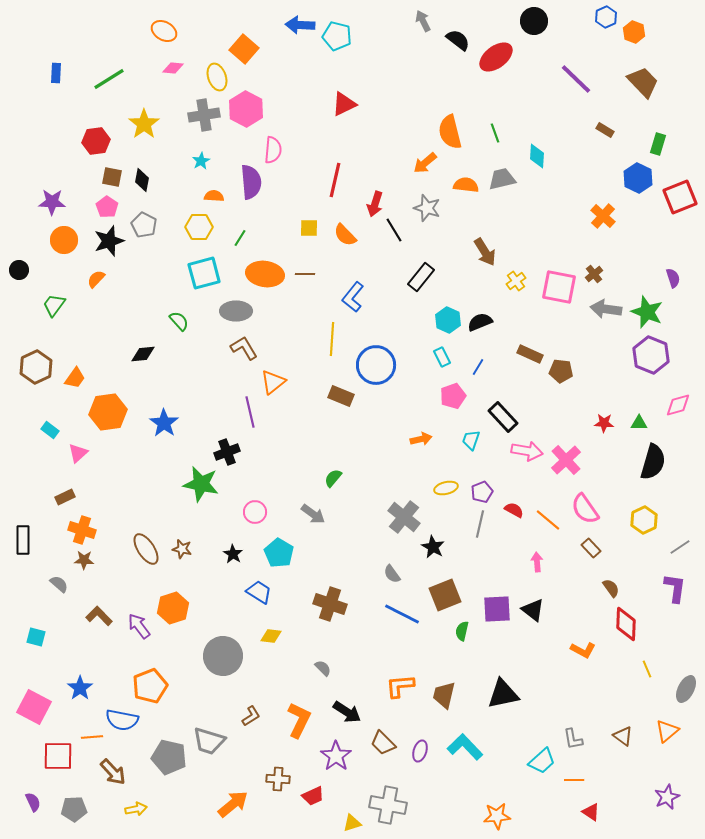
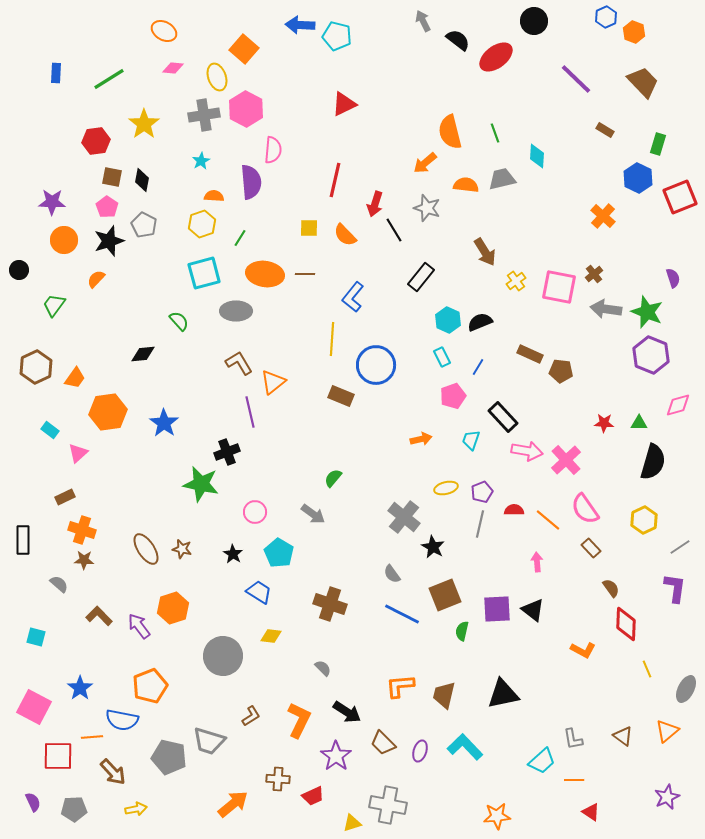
yellow hexagon at (199, 227): moved 3 px right, 3 px up; rotated 20 degrees counterclockwise
brown L-shape at (244, 348): moved 5 px left, 15 px down
red semicircle at (514, 510): rotated 30 degrees counterclockwise
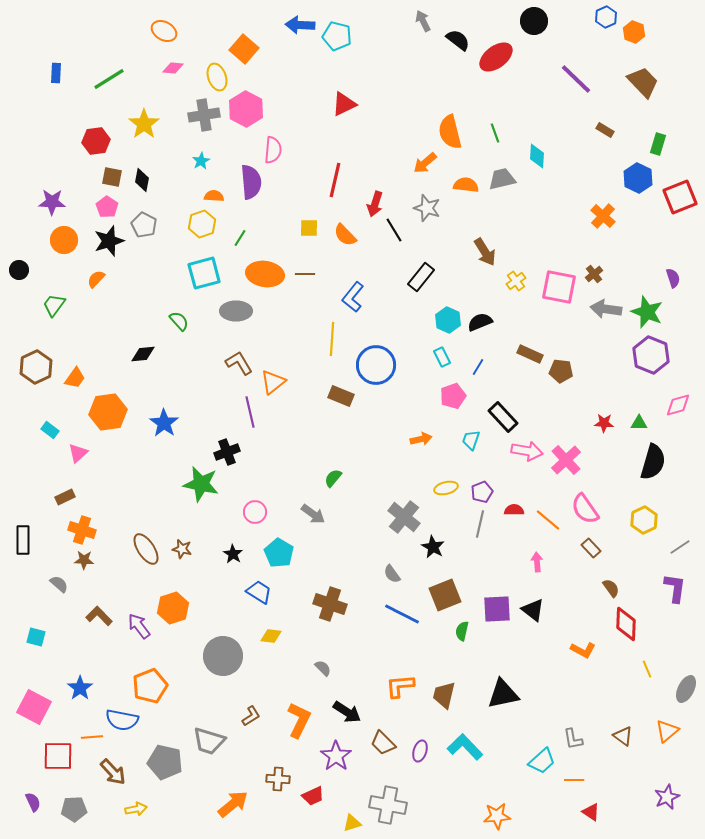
gray pentagon at (169, 757): moved 4 px left, 5 px down
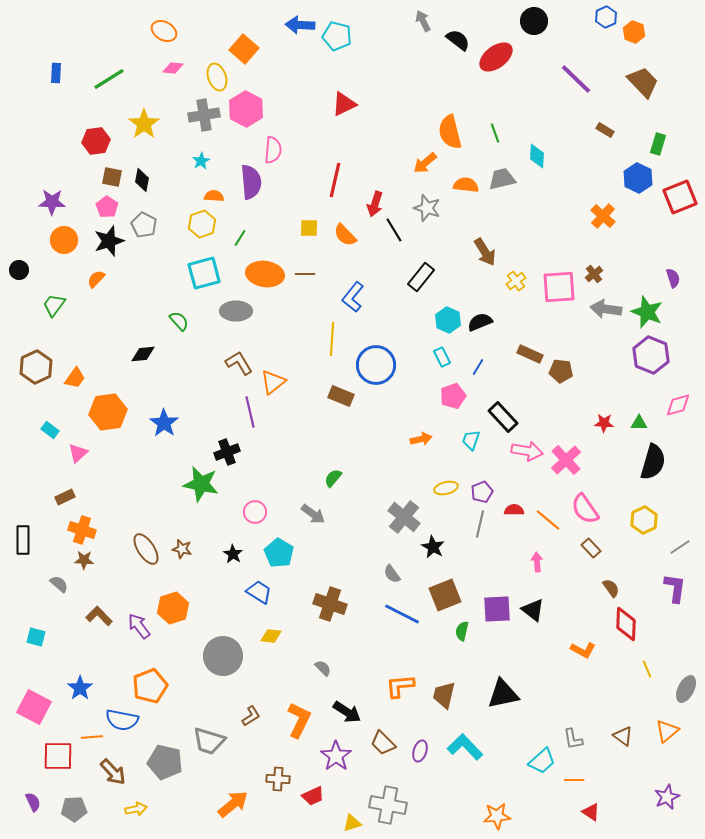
pink square at (559, 287): rotated 15 degrees counterclockwise
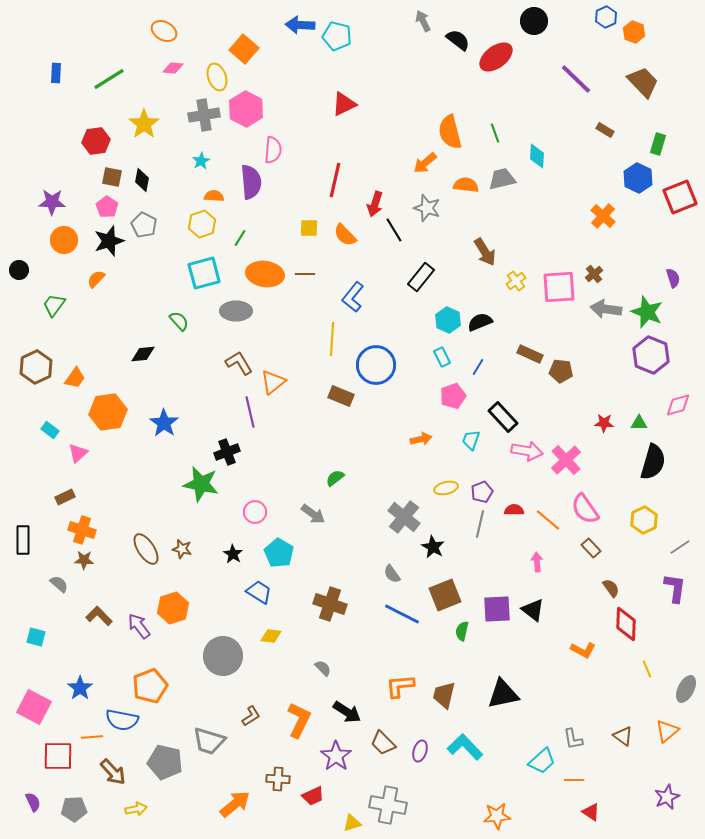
green semicircle at (333, 478): moved 2 px right; rotated 12 degrees clockwise
orange arrow at (233, 804): moved 2 px right
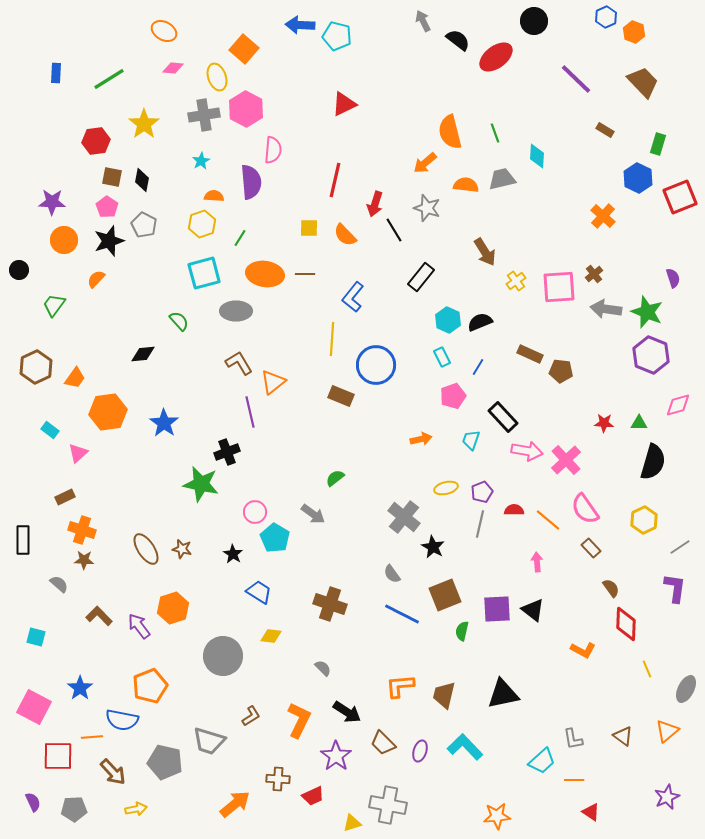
cyan pentagon at (279, 553): moved 4 px left, 15 px up
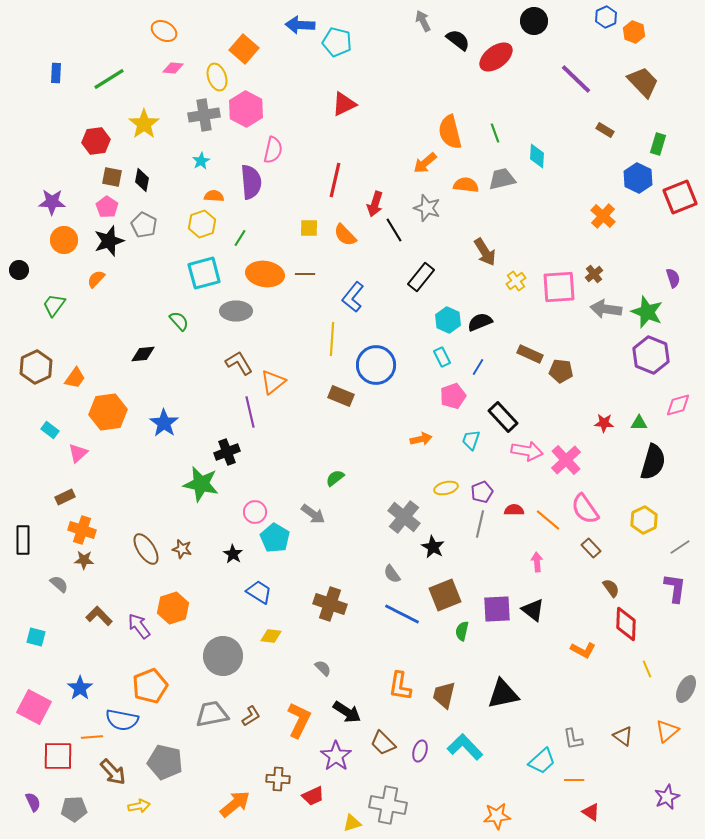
cyan pentagon at (337, 36): moved 6 px down
pink semicircle at (273, 150): rotated 8 degrees clockwise
orange L-shape at (400, 686): rotated 76 degrees counterclockwise
gray trapezoid at (209, 741): moved 3 px right, 27 px up; rotated 152 degrees clockwise
yellow arrow at (136, 809): moved 3 px right, 3 px up
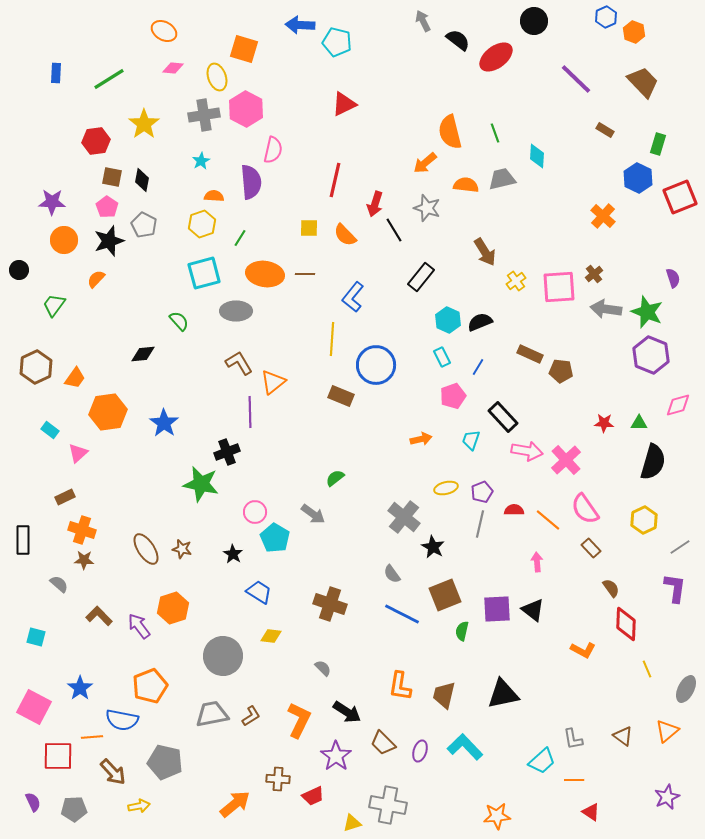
orange square at (244, 49): rotated 24 degrees counterclockwise
purple line at (250, 412): rotated 12 degrees clockwise
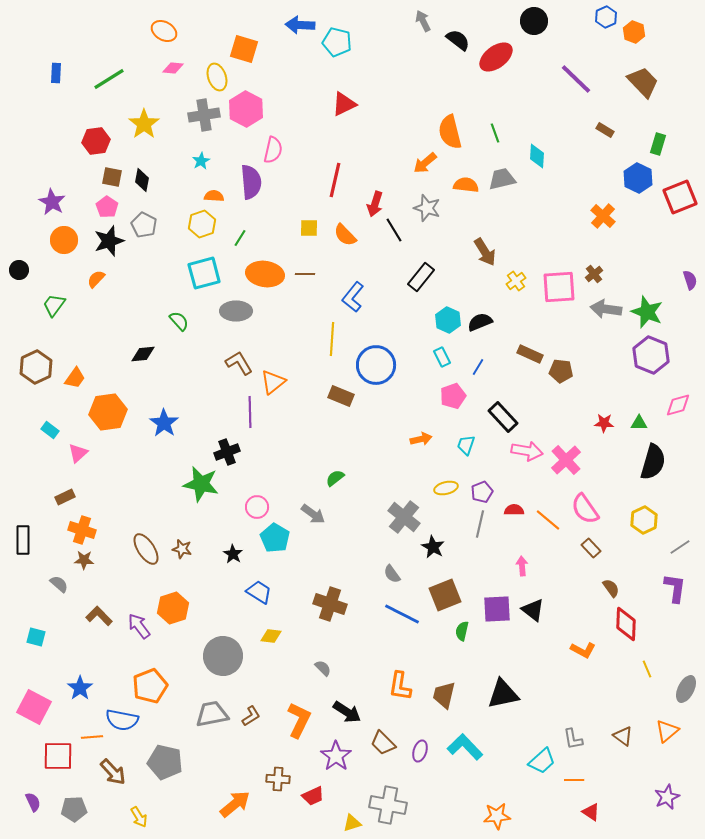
purple star at (52, 202): rotated 28 degrees clockwise
purple semicircle at (673, 278): moved 17 px right, 2 px down
cyan trapezoid at (471, 440): moved 5 px left, 5 px down
pink circle at (255, 512): moved 2 px right, 5 px up
pink arrow at (537, 562): moved 15 px left, 4 px down
yellow arrow at (139, 806): moved 11 px down; rotated 70 degrees clockwise
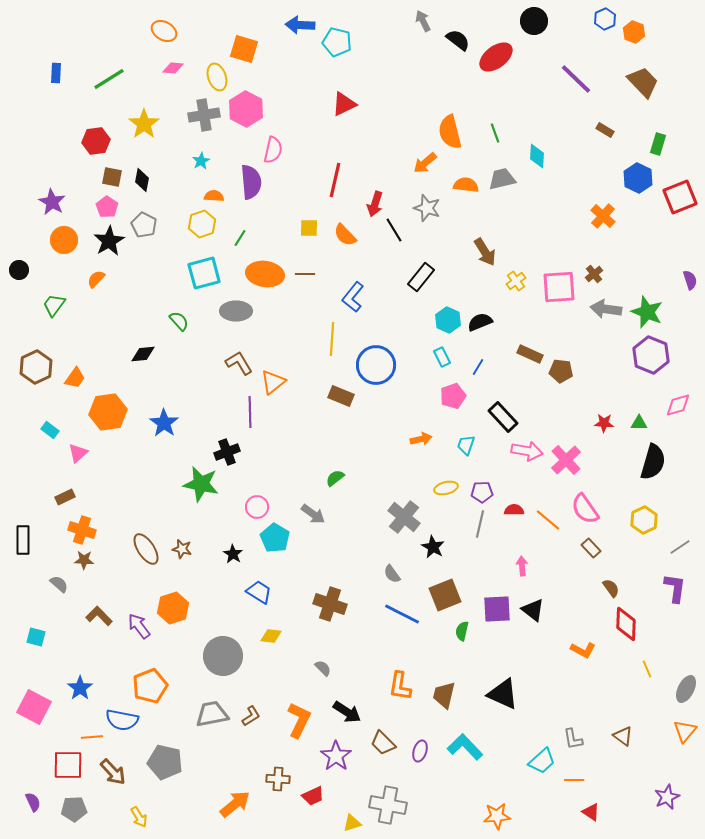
blue hexagon at (606, 17): moved 1 px left, 2 px down
black star at (109, 241): rotated 12 degrees counterclockwise
purple pentagon at (482, 492): rotated 20 degrees clockwise
black triangle at (503, 694): rotated 36 degrees clockwise
orange triangle at (667, 731): moved 18 px right; rotated 10 degrees counterclockwise
red square at (58, 756): moved 10 px right, 9 px down
